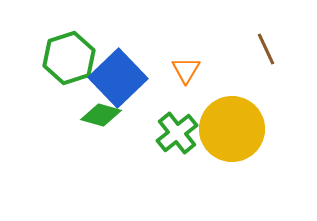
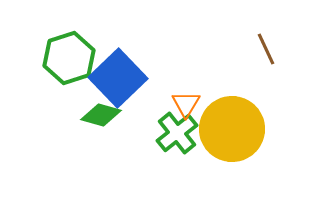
orange triangle: moved 34 px down
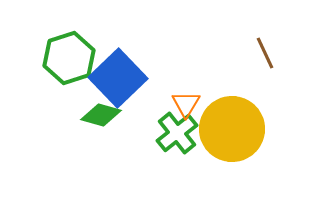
brown line: moved 1 px left, 4 px down
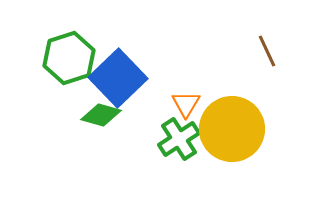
brown line: moved 2 px right, 2 px up
green cross: moved 2 px right, 6 px down; rotated 6 degrees clockwise
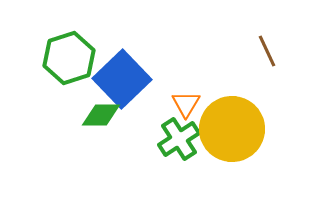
blue square: moved 4 px right, 1 px down
green diamond: rotated 15 degrees counterclockwise
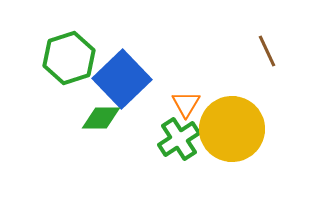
green diamond: moved 3 px down
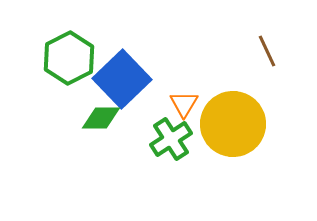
green hexagon: rotated 9 degrees counterclockwise
orange triangle: moved 2 px left
yellow circle: moved 1 px right, 5 px up
green cross: moved 8 px left
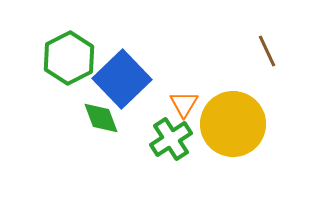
green diamond: rotated 69 degrees clockwise
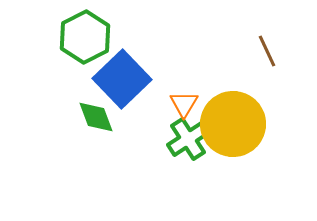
green hexagon: moved 16 px right, 21 px up
green diamond: moved 5 px left, 1 px up
green cross: moved 17 px right
